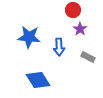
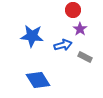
blue star: moved 3 px right, 1 px up
blue arrow: moved 4 px right, 2 px up; rotated 102 degrees counterclockwise
gray rectangle: moved 3 px left
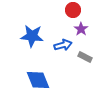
purple star: moved 1 px right
blue diamond: rotated 10 degrees clockwise
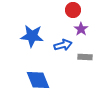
gray rectangle: rotated 24 degrees counterclockwise
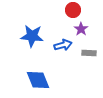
gray rectangle: moved 4 px right, 4 px up
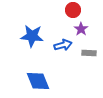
blue diamond: moved 1 px down
